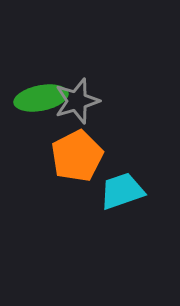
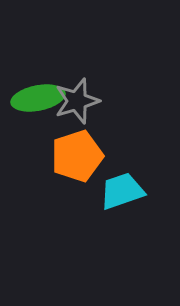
green ellipse: moved 3 px left
orange pentagon: rotated 9 degrees clockwise
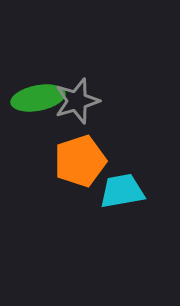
orange pentagon: moved 3 px right, 5 px down
cyan trapezoid: rotated 9 degrees clockwise
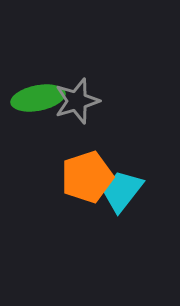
orange pentagon: moved 7 px right, 16 px down
cyan trapezoid: rotated 42 degrees counterclockwise
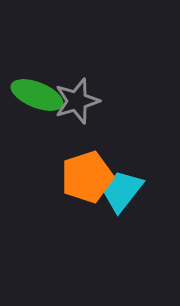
green ellipse: moved 1 px left, 3 px up; rotated 33 degrees clockwise
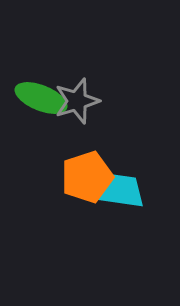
green ellipse: moved 4 px right, 3 px down
cyan trapezoid: rotated 60 degrees clockwise
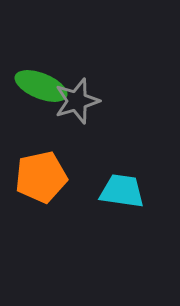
green ellipse: moved 12 px up
orange pentagon: moved 46 px left; rotated 6 degrees clockwise
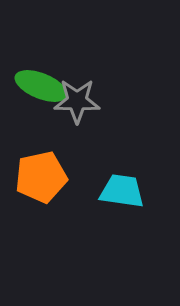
gray star: rotated 18 degrees clockwise
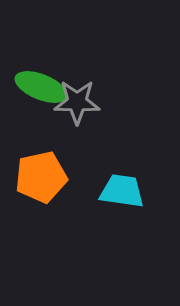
green ellipse: moved 1 px down
gray star: moved 1 px down
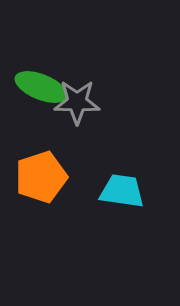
orange pentagon: rotated 6 degrees counterclockwise
